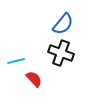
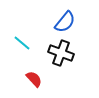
blue semicircle: moved 2 px right, 2 px up
cyan line: moved 6 px right, 18 px up; rotated 54 degrees clockwise
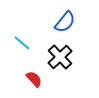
black cross: moved 1 px left, 4 px down; rotated 25 degrees clockwise
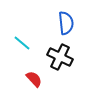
blue semicircle: moved 1 px right, 1 px down; rotated 45 degrees counterclockwise
black cross: rotated 20 degrees counterclockwise
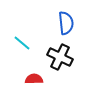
red semicircle: rotated 48 degrees counterclockwise
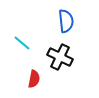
blue semicircle: moved 2 px up
red semicircle: rotated 102 degrees clockwise
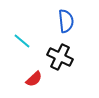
cyan line: moved 2 px up
red semicircle: rotated 36 degrees clockwise
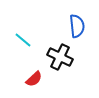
blue semicircle: moved 11 px right, 5 px down
cyan line: moved 1 px right, 1 px up
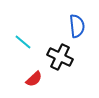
cyan line: moved 2 px down
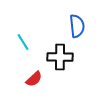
cyan line: rotated 18 degrees clockwise
black cross: rotated 25 degrees counterclockwise
